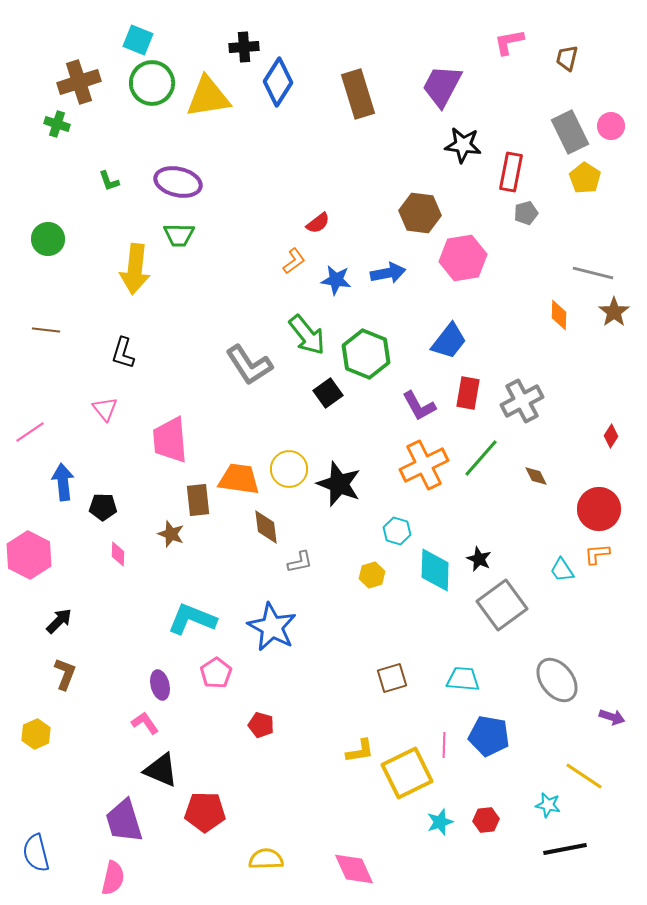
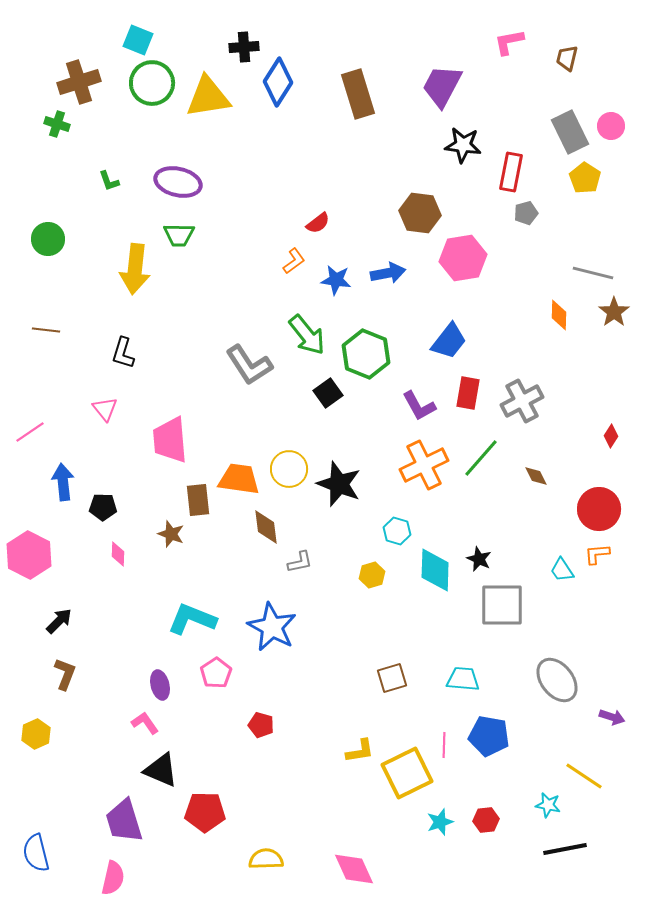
gray square at (502, 605): rotated 36 degrees clockwise
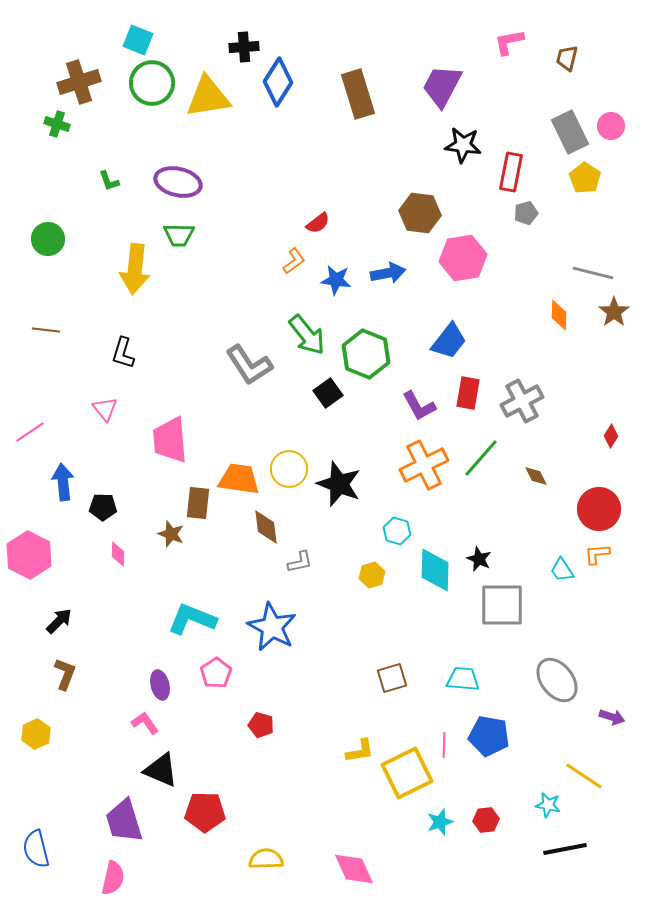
brown rectangle at (198, 500): moved 3 px down; rotated 12 degrees clockwise
blue semicircle at (36, 853): moved 4 px up
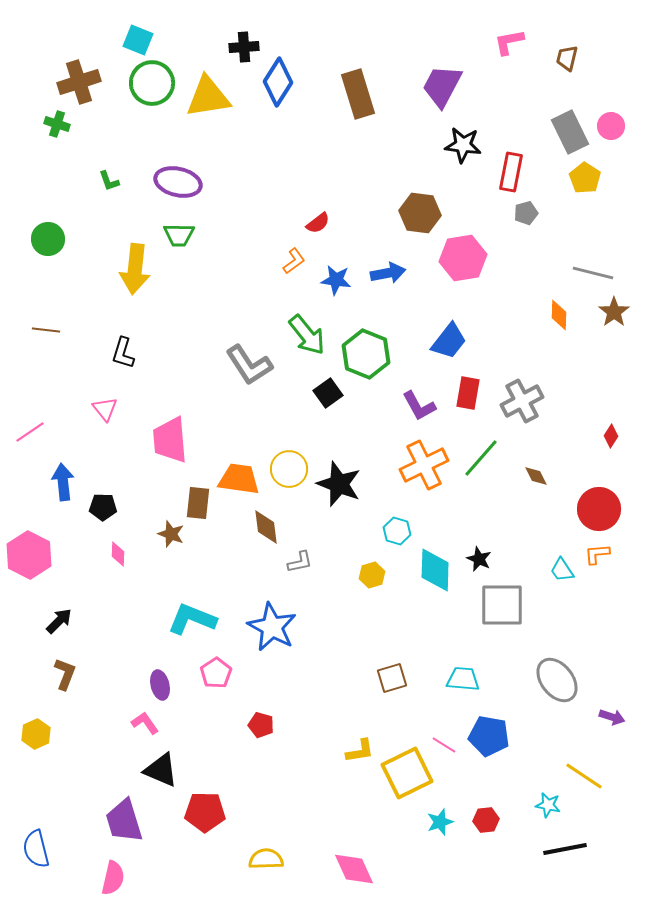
pink line at (444, 745): rotated 60 degrees counterclockwise
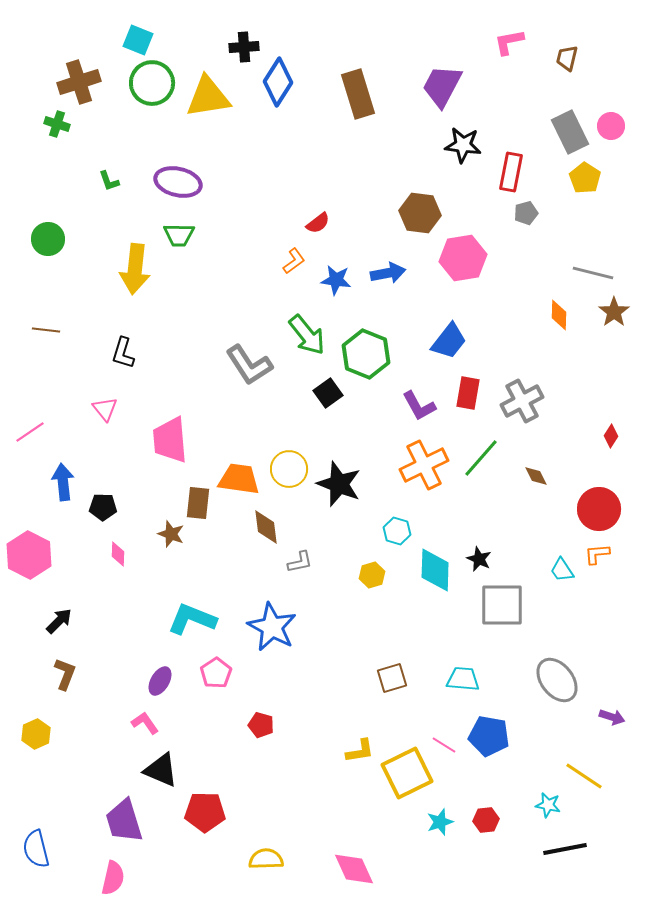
purple ellipse at (160, 685): moved 4 px up; rotated 44 degrees clockwise
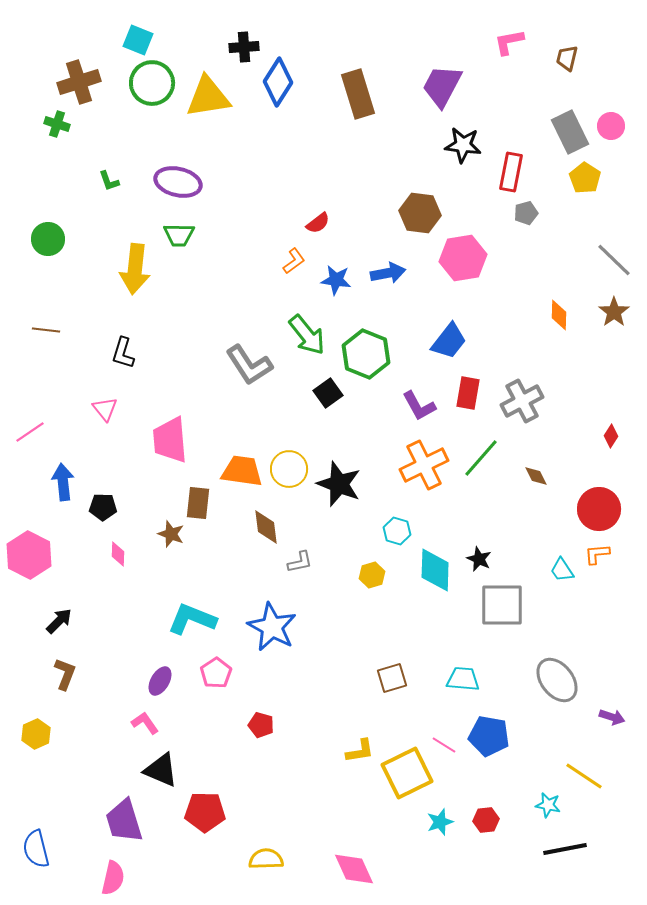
gray line at (593, 273): moved 21 px right, 13 px up; rotated 30 degrees clockwise
orange trapezoid at (239, 479): moved 3 px right, 8 px up
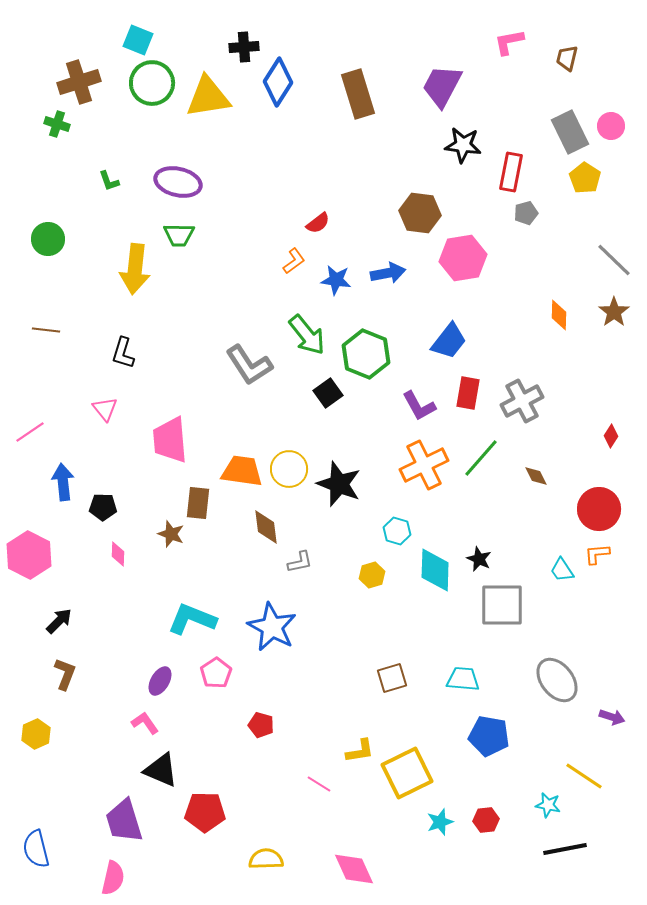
pink line at (444, 745): moved 125 px left, 39 px down
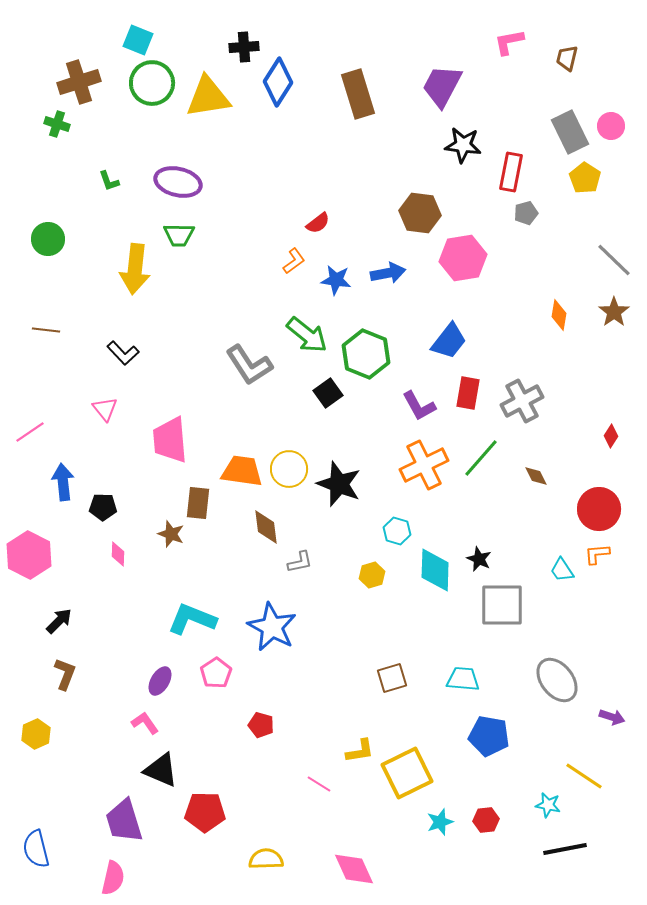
orange diamond at (559, 315): rotated 8 degrees clockwise
green arrow at (307, 335): rotated 12 degrees counterclockwise
black L-shape at (123, 353): rotated 60 degrees counterclockwise
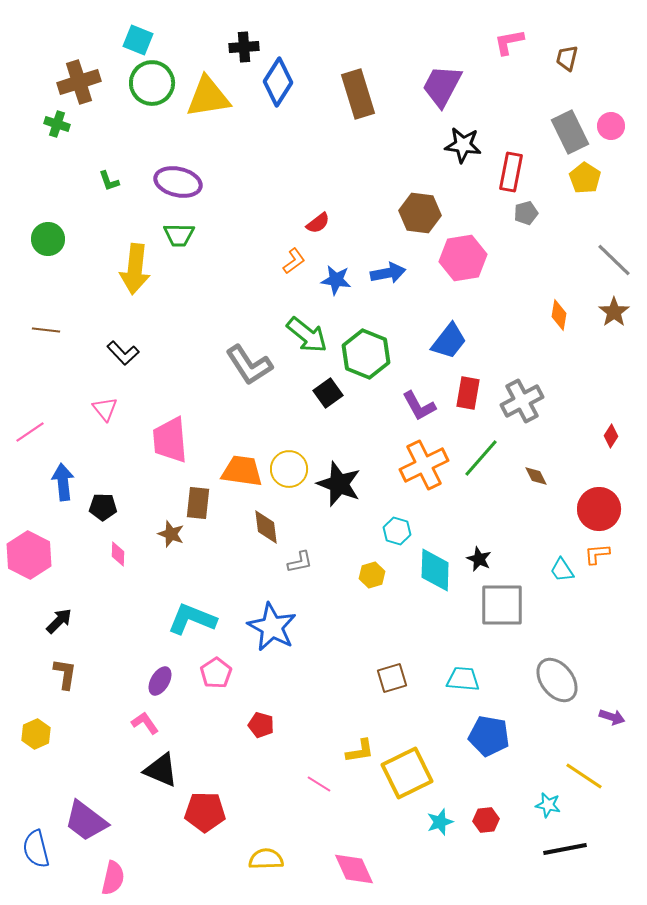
brown L-shape at (65, 674): rotated 12 degrees counterclockwise
purple trapezoid at (124, 821): moved 38 px left; rotated 36 degrees counterclockwise
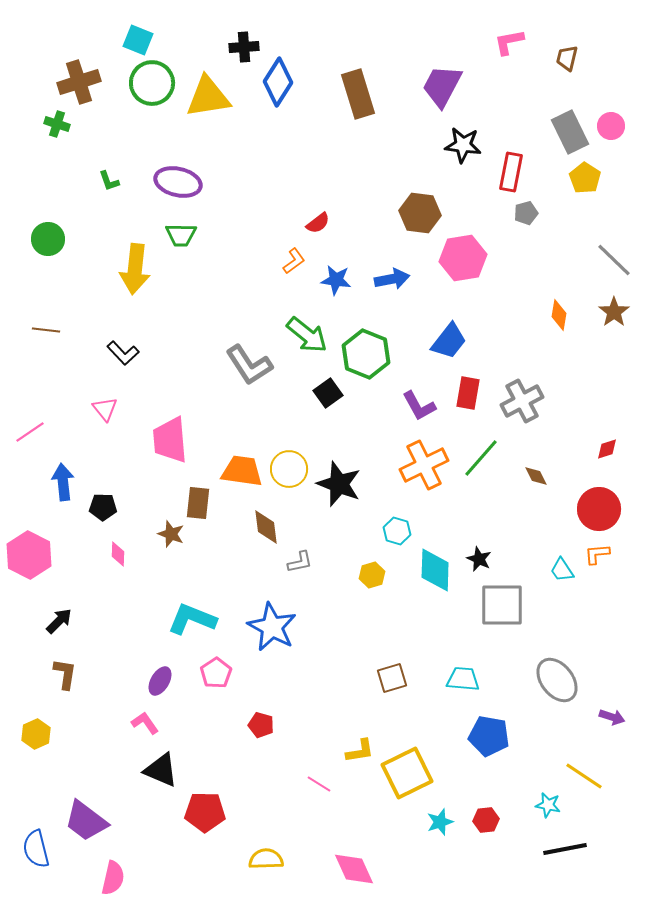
green trapezoid at (179, 235): moved 2 px right
blue arrow at (388, 273): moved 4 px right, 6 px down
red diamond at (611, 436): moved 4 px left, 13 px down; rotated 40 degrees clockwise
